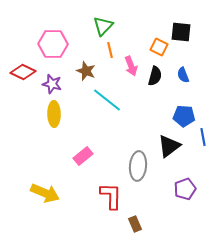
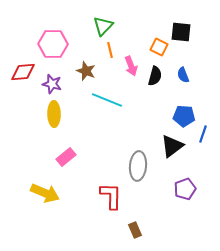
red diamond: rotated 30 degrees counterclockwise
cyan line: rotated 16 degrees counterclockwise
blue line: moved 3 px up; rotated 30 degrees clockwise
black triangle: moved 3 px right
pink rectangle: moved 17 px left, 1 px down
brown rectangle: moved 6 px down
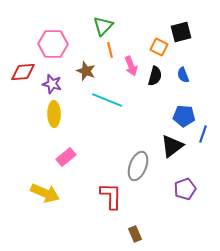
black square: rotated 20 degrees counterclockwise
gray ellipse: rotated 16 degrees clockwise
brown rectangle: moved 4 px down
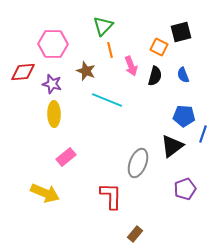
gray ellipse: moved 3 px up
brown rectangle: rotated 63 degrees clockwise
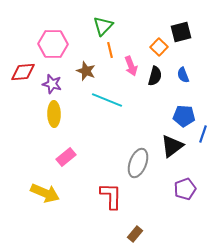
orange square: rotated 18 degrees clockwise
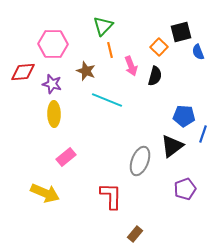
blue semicircle: moved 15 px right, 23 px up
gray ellipse: moved 2 px right, 2 px up
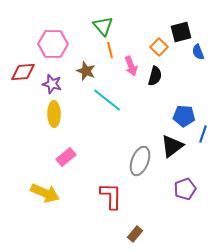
green triangle: rotated 25 degrees counterclockwise
cyan line: rotated 16 degrees clockwise
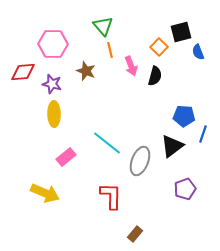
cyan line: moved 43 px down
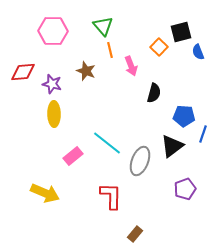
pink hexagon: moved 13 px up
black semicircle: moved 1 px left, 17 px down
pink rectangle: moved 7 px right, 1 px up
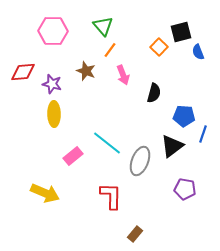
orange line: rotated 49 degrees clockwise
pink arrow: moved 8 px left, 9 px down
purple pentagon: rotated 30 degrees clockwise
